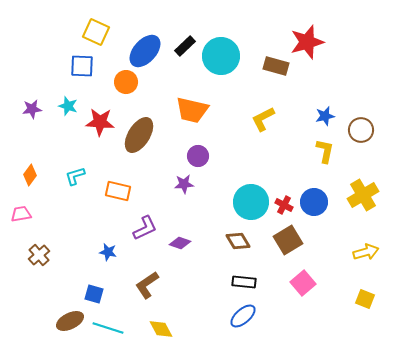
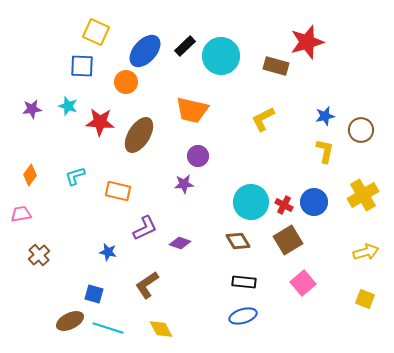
blue ellipse at (243, 316): rotated 24 degrees clockwise
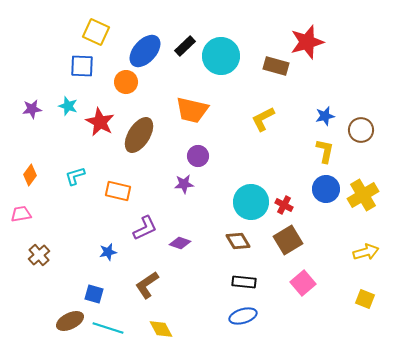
red star at (100, 122): rotated 24 degrees clockwise
blue circle at (314, 202): moved 12 px right, 13 px up
blue star at (108, 252): rotated 24 degrees counterclockwise
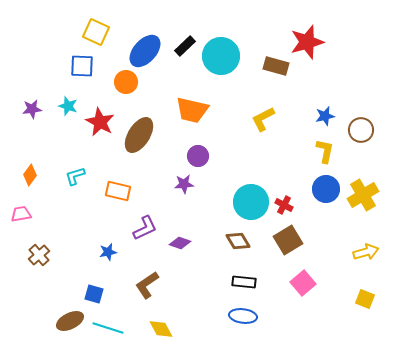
blue ellipse at (243, 316): rotated 24 degrees clockwise
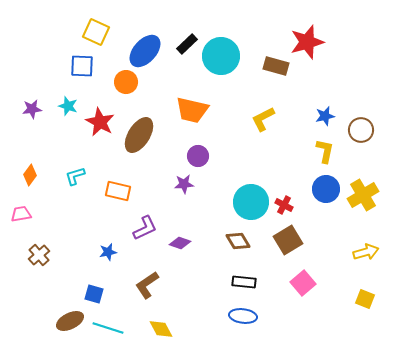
black rectangle at (185, 46): moved 2 px right, 2 px up
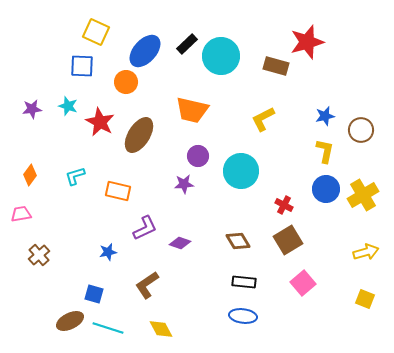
cyan circle at (251, 202): moved 10 px left, 31 px up
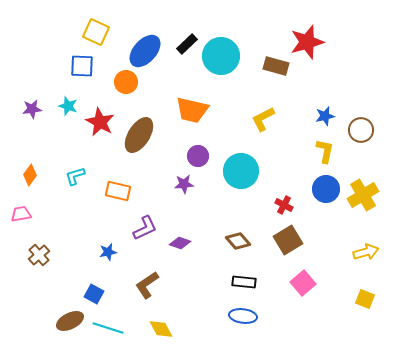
brown diamond at (238, 241): rotated 10 degrees counterclockwise
blue square at (94, 294): rotated 12 degrees clockwise
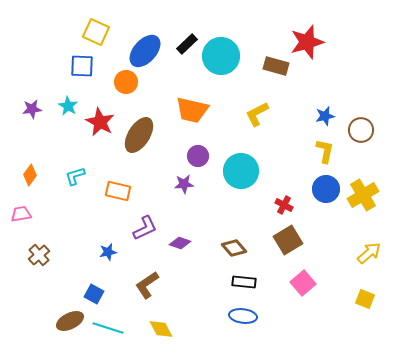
cyan star at (68, 106): rotated 12 degrees clockwise
yellow L-shape at (263, 119): moved 6 px left, 5 px up
brown diamond at (238, 241): moved 4 px left, 7 px down
yellow arrow at (366, 252): moved 3 px right, 1 px down; rotated 25 degrees counterclockwise
